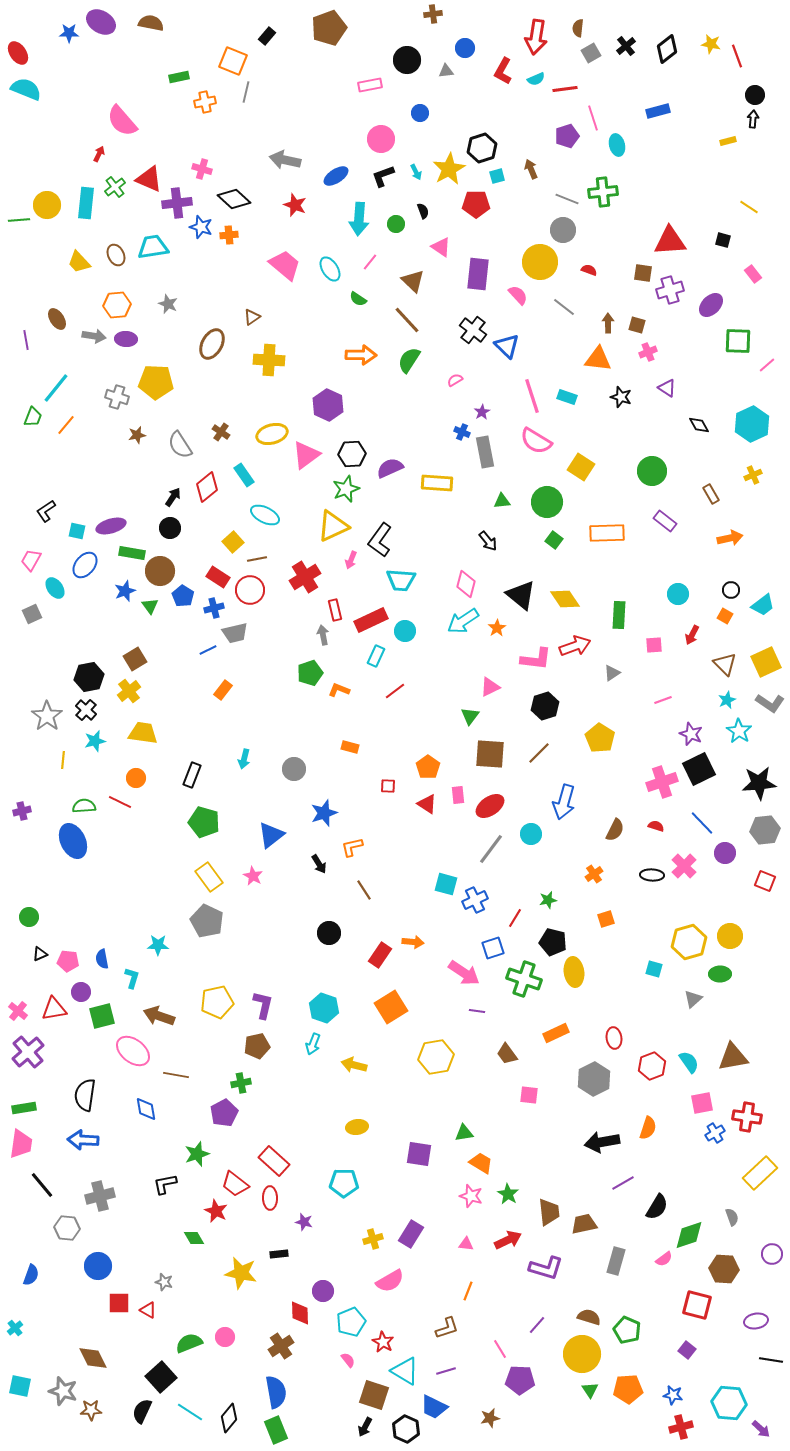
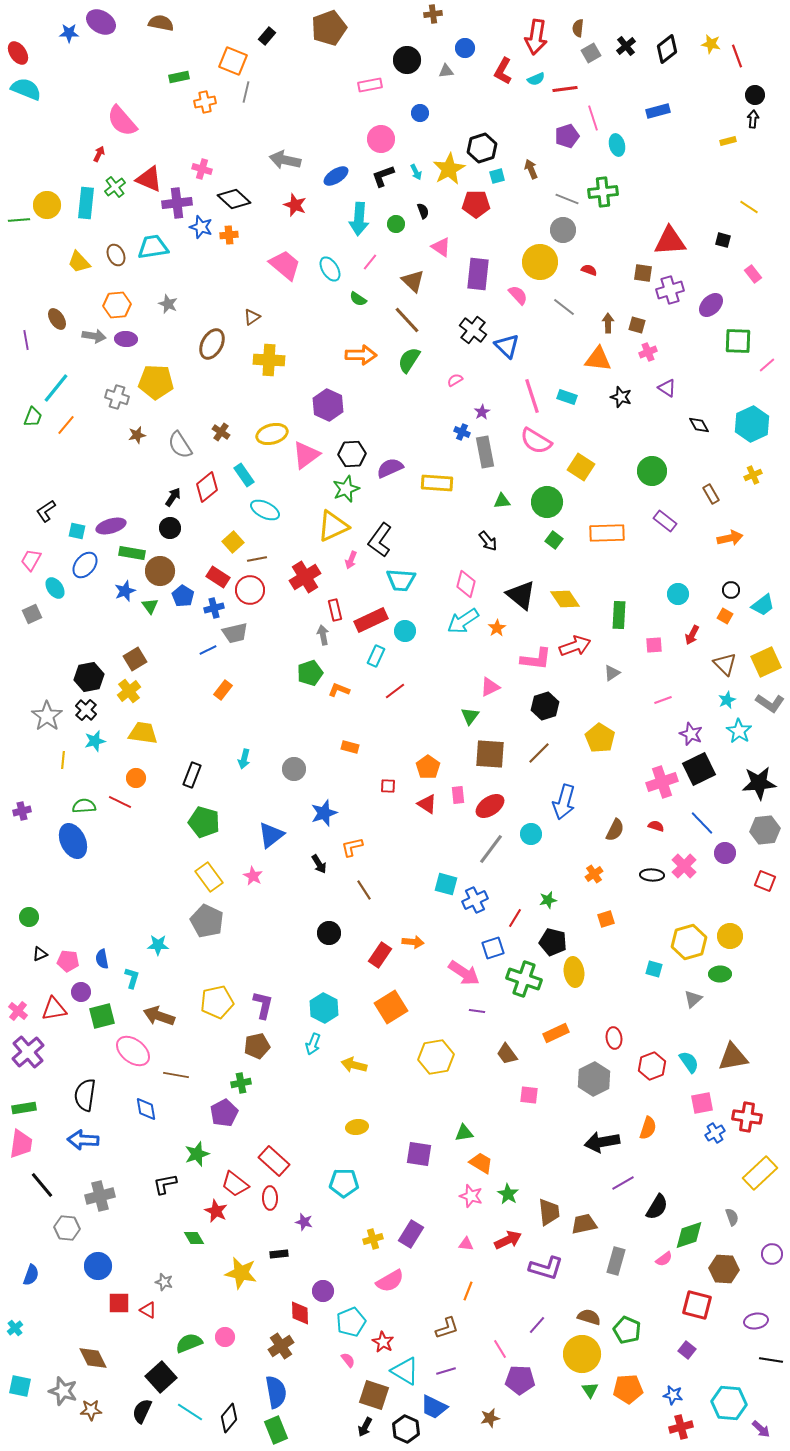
brown semicircle at (151, 23): moved 10 px right
cyan ellipse at (265, 515): moved 5 px up
cyan hexagon at (324, 1008): rotated 8 degrees clockwise
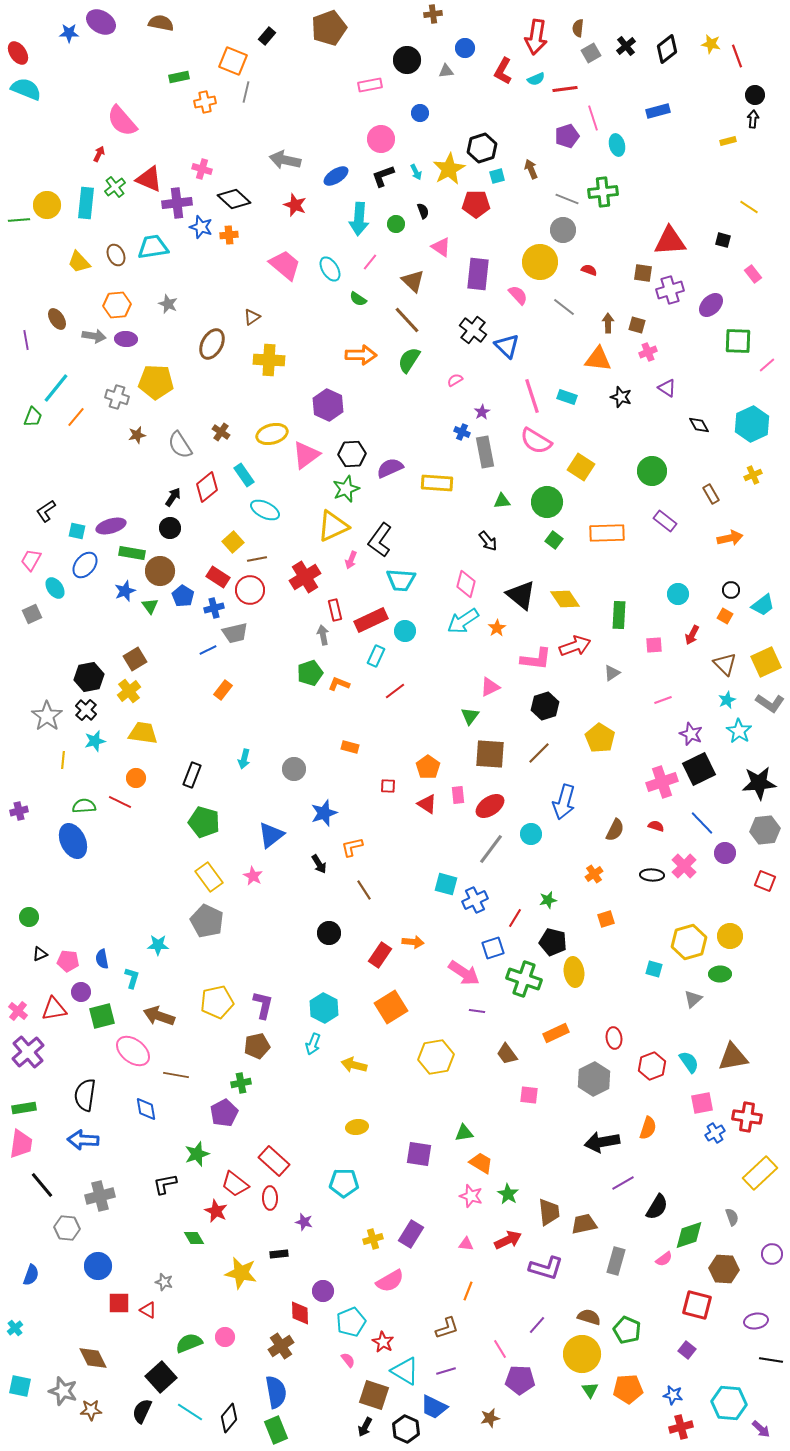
orange line at (66, 425): moved 10 px right, 8 px up
orange L-shape at (339, 690): moved 6 px up
purple cross at (22, 811): moved 3 px left
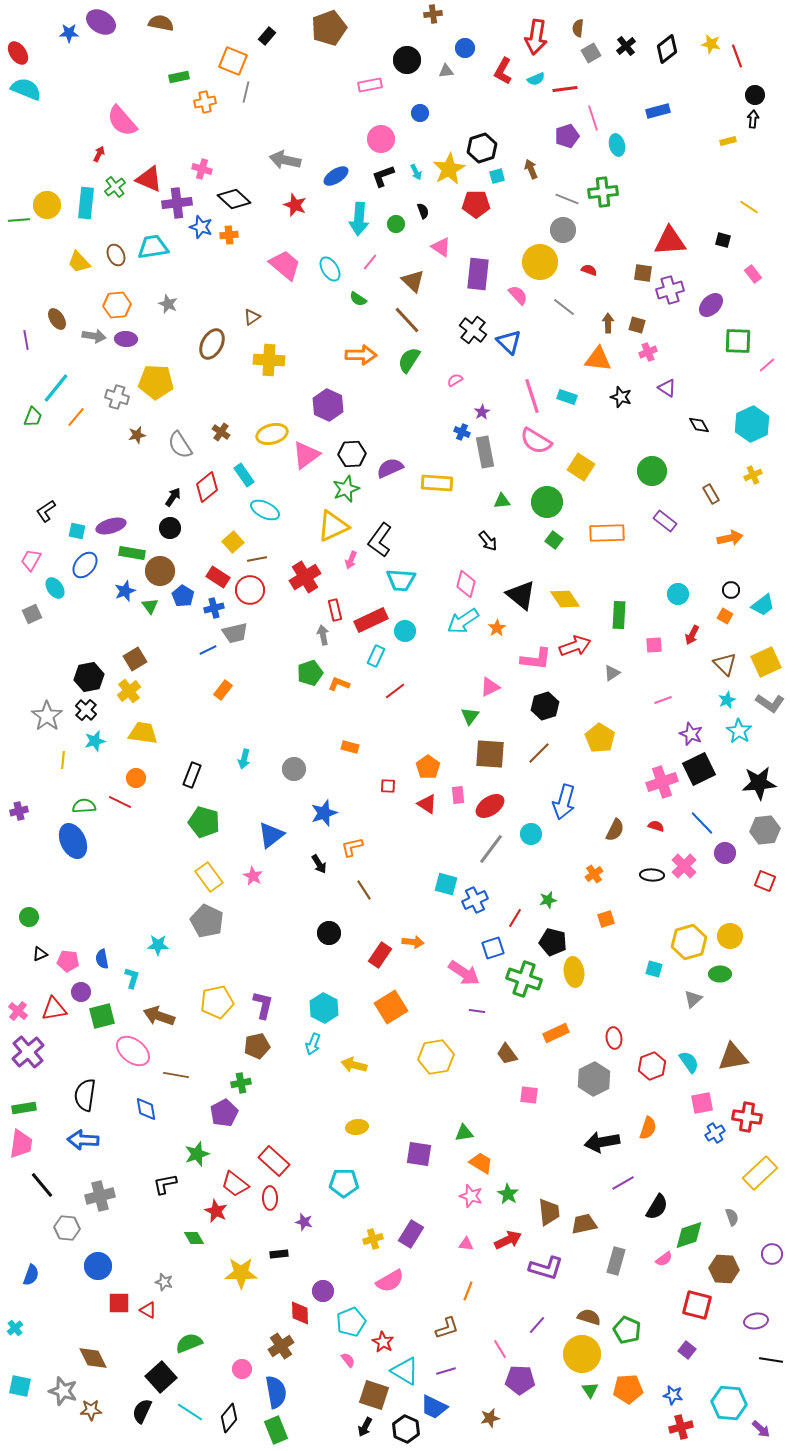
blue triangle at (507, 346): moved 2 px right, 4 px up
yellow star at (241, 1273): rotated 12 degrees counterclockwise
pink circle at (225, 1337): moved 17 px right, 32 px down
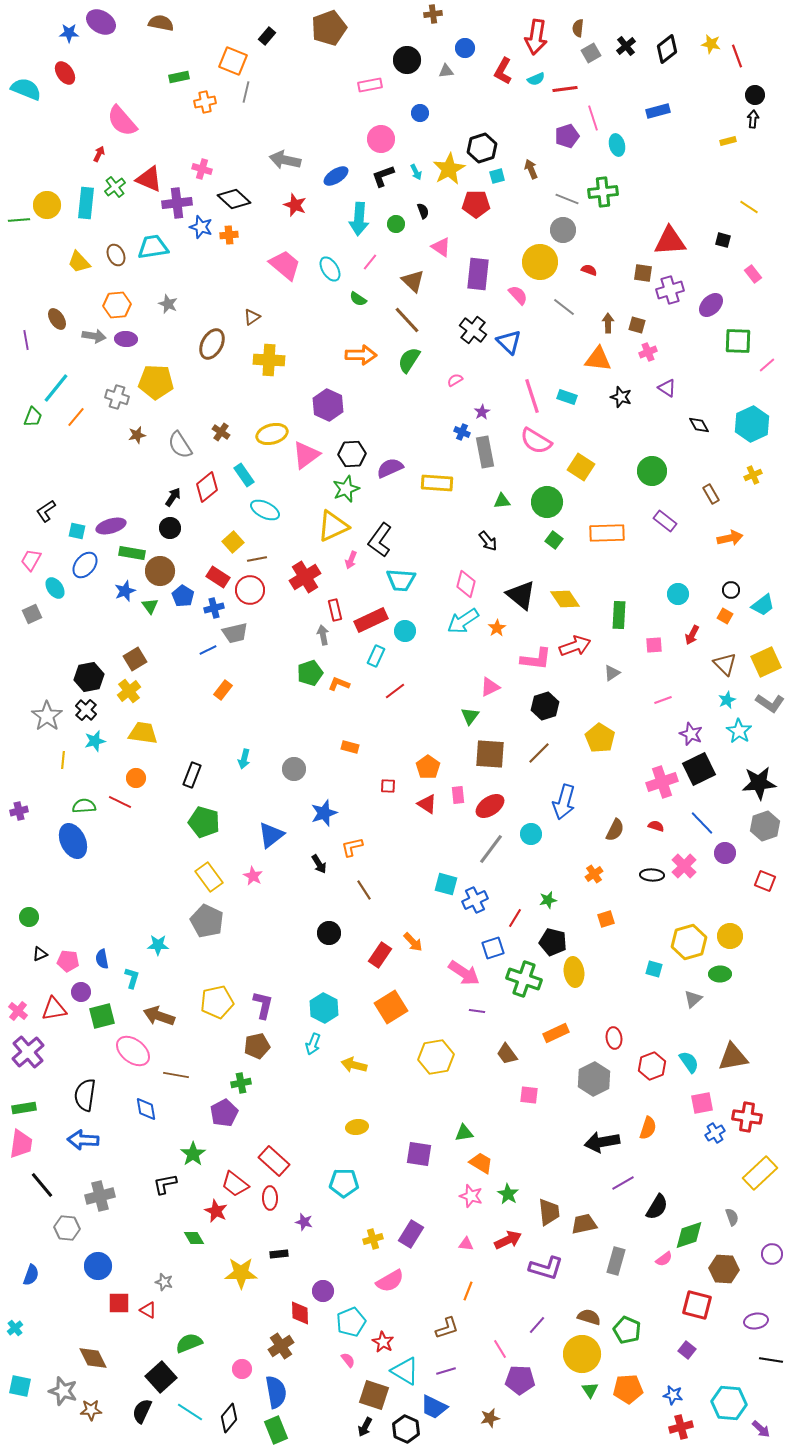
red ellipse at (18, 53): moved 47 px right, 20 px down
gray hexagon at (765, 830): moved 4 px up; rotated 12 degrees counterclockwise
orange arrow at (413, 942): rotated 40 degrees clockwise
green star at (197, 1154): moved 4 px left; rotated 15 degrees counterclockwise
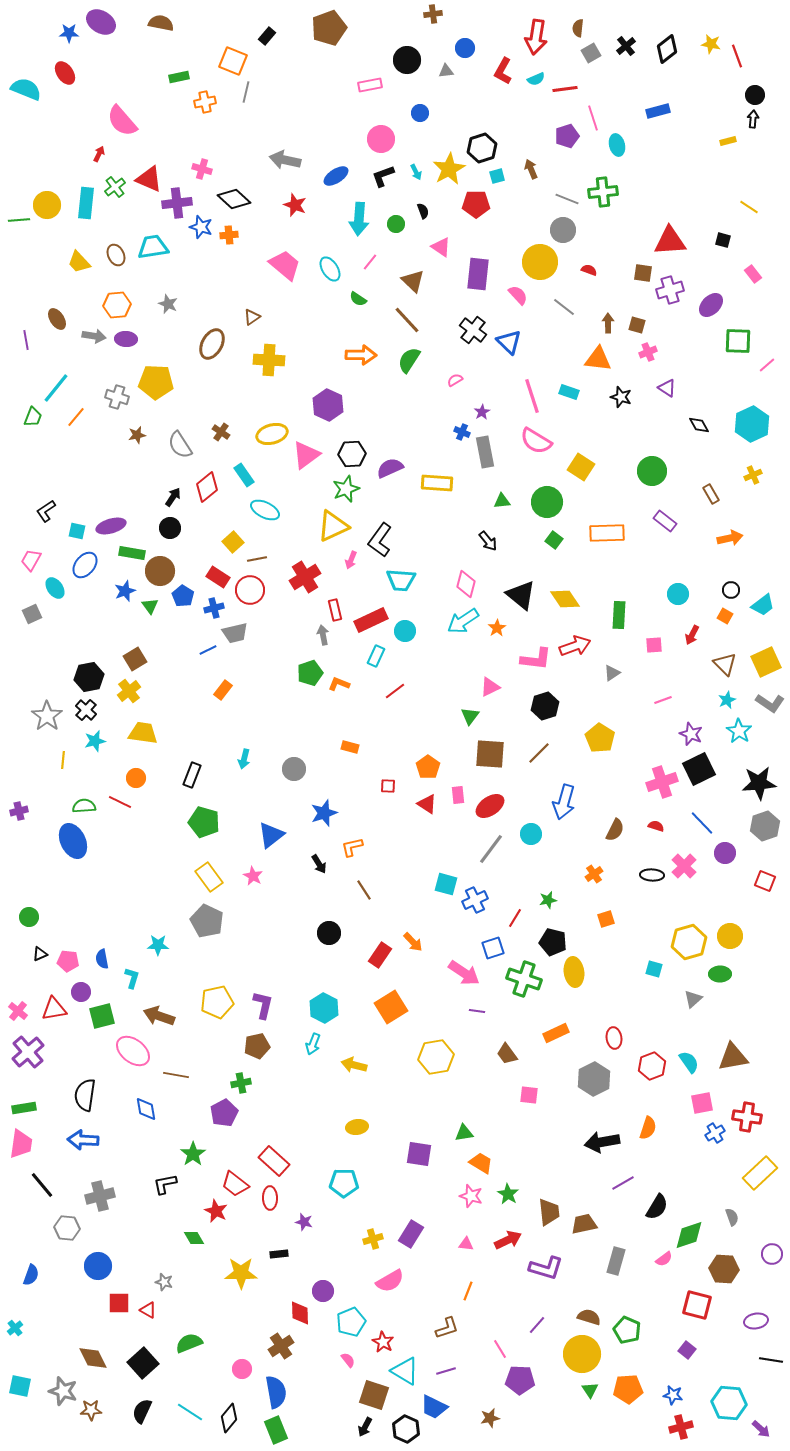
cyan rectangle at (567, 397): moved 2 px right, 5 px up
black square at (161, 1377): moved 18 px left, 14 px up
